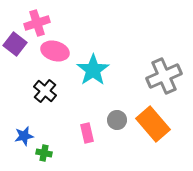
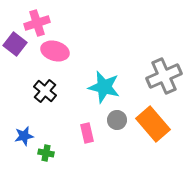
cyan star: moved 11 px right, 17 px down; rotated 24 degrees counterclockwise
green cross: moved 2 px right
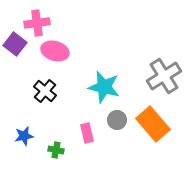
pink cross: rotated 10 degrees clockwise
gray cross: rotated 8 degrees counterclockwise
green cross: moved 10 px right, 3 px up
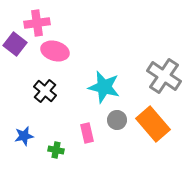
gray cross: rotated 24 degrees counterclockwise
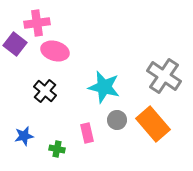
green cross: moved 1 px right, 1 px up
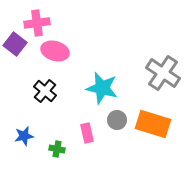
gray cross: moved 1 px left, 3 px up
cyan star: moved 2 px left, 1 px down
orange rectangle: rotated 32 degrees counterclockwise
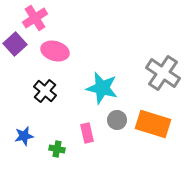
pink cross: moved 2 px left, 5 px up; rotated 25 degrees counterclockwise
purple square: rotated 10 degrees clockwise
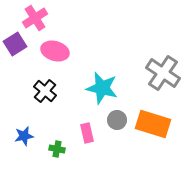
purple square: rotated 10 degrees clockwise
